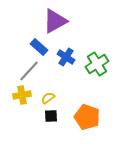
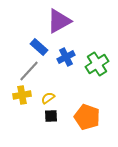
purple triangle: moved 4 px right
blue cross: rotated 30 degrees clockwise
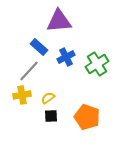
purple triangle: rotated 24 degrees clockwise
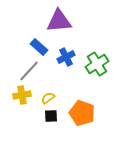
orange pentagon: moved 5 px left, 4 px up
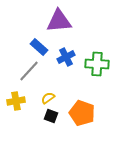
green cross: rotated 35 degrees clockwise
yellow cross: moved 6 px left, 6 px down
black square: rotated 24 degrees clockwise
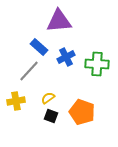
orange pentagon: moved 1 px up
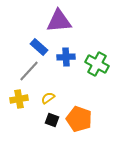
blue cross: rotated 24 degrees clockwise
green cross: rotated 25 degrees clockwise
yellow cross: moved 3 px right, 2 px up
orange pentagon: moved 3 px left, 7 px down
black square: moved 1 px right, 4 px down
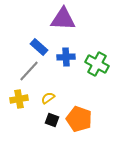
purple triangle: moved 4 px right, 2 px up; rotated 8 degrees clockwise
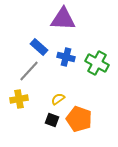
blue cross: rotated 18 degrees clockwise
green cross: moved 1 px up
yellow semicircle: moved 10 px right, 1 px down
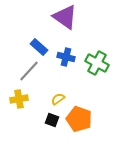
purple triangle: moved 2 px right, 2 px up; rotated 32 degrees clockwise
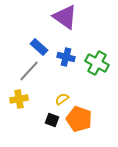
yellow semicircle: moved 4 px right
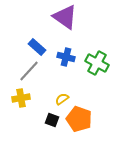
blue rectangle: moved 2 px left
yellow cross: moved 2 px right, 1 px up
